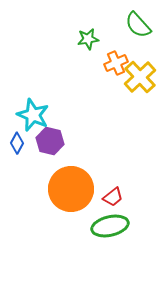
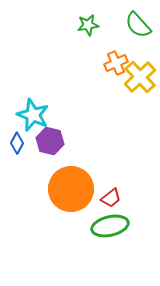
green star: moved 14 px up
red trapezoid: moved 2 px left, 1 px down
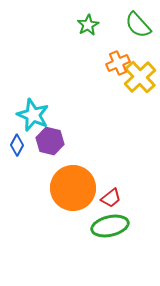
green star: rotated 20 degrees counterclockwise
orange cross: moved 2 px right
blue diamond: moved 2 px down
orange circle: moved 2 px right, 1 px up
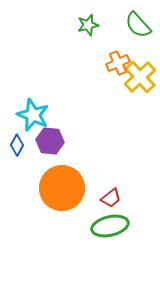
green star: rotated 15 degrees clockwise
purple hexagon: rotated 8 degrees counterclockwise
orange circle: moved 11 px left
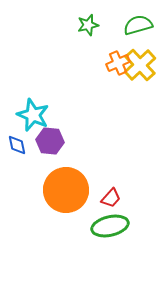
green semicircle: rotated 116 degrees clockwise
yellow cross: moved 12 px up
blue diamond: rotated 40 degrees counterclockwise
orange circle: moved 4 px right, 2 px down
red trapezoid: rotated 10 degrees counterclockwise
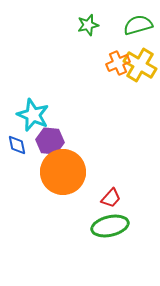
yellow cross: rotated 16 degrees counterclockwise
orange circle: moved 3 px left, 18 px up
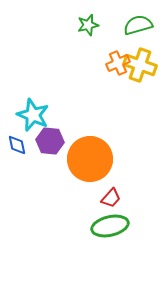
yellow cross: rotated 12 degrees counterclockwise
orange circle: moved 27 px right, 13 px up
